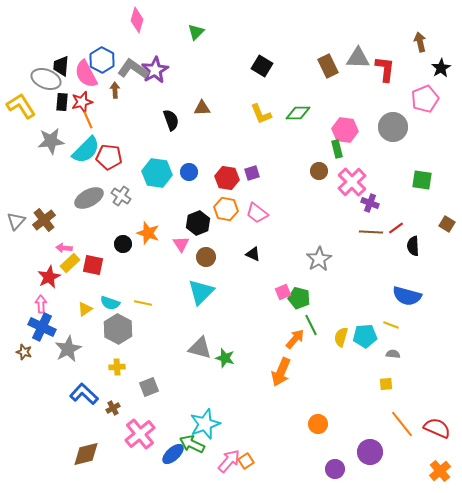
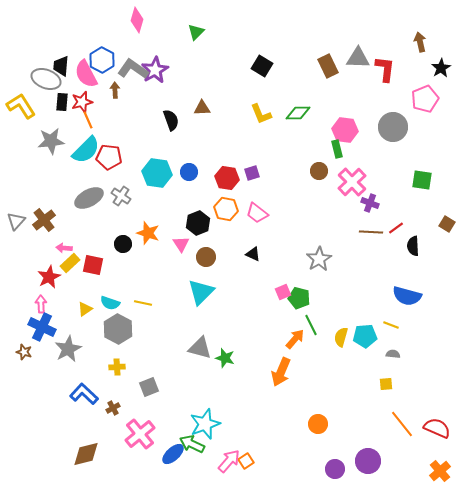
purple circle at (370, 452): moved 2 px left, 9 px down
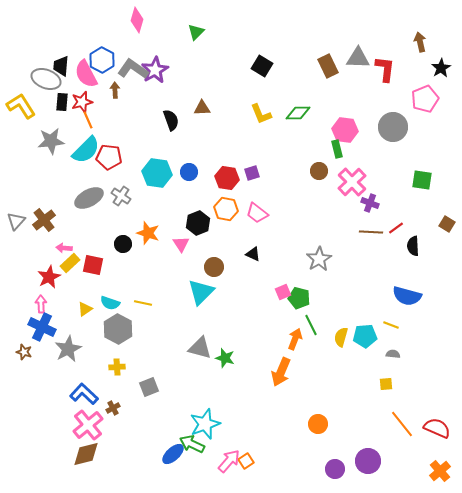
brown circle at (206, 257): moved 8 px right, 10 px down
orange arrow at (295, 339): rotated 20 degrees counterclockwise
pink cross at (140, 434): moved 52 px left, 9 px up
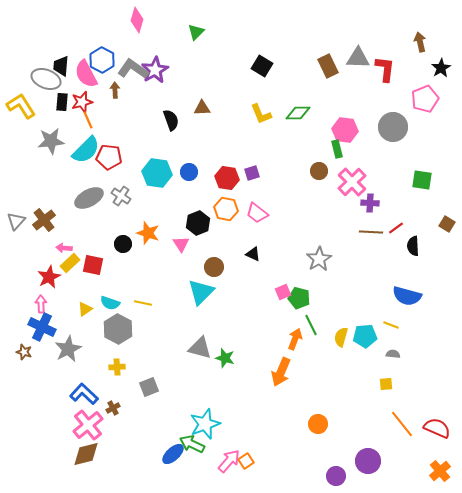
purple cross at (370, 203): rotated 18 degrees counterclockwise
purple circle at (335, 469): moved 1 px right, 7 px down
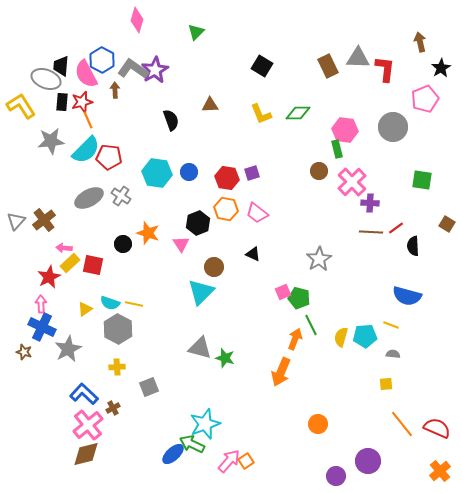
brown triangle at (202, 108): moved 8 px right, 3 px up
yellow line at (143, 303): moved 9 px left, 1 px down
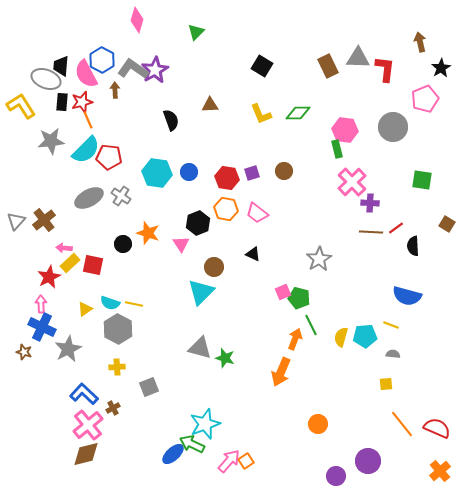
brown circle at (319, 171): moved 35 px left
